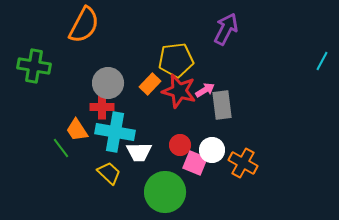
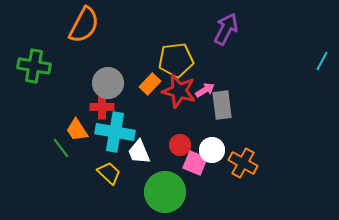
white trapezoid: rotated 68 degrees clockwise
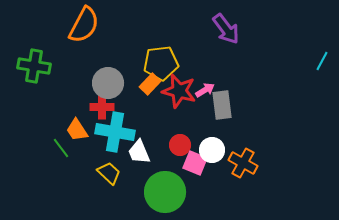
purple arrow: rotated 116 degrees clockwise
yellow pentagon: moved 15 px left, 3 px down
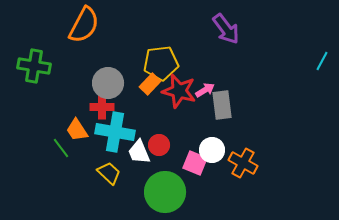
red circle: moved 21 px left
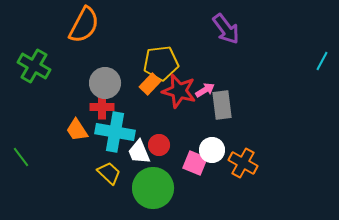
green cross: rotated 20 degrees clockwise
gray circle: moved 3 px left
green line: moved 40 px left, 9 px down
green circle: moved 12 px left, 4 px up
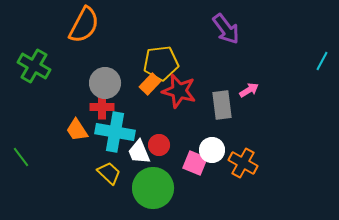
pink arrow: moved 44 px right
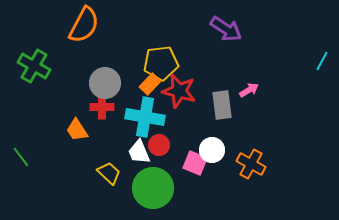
purple arrow: rotated 20 degrees counterclockwise
cyan cross: moved 30 px right, 15 px up
orange cross: moved 8 px right, 1 px down
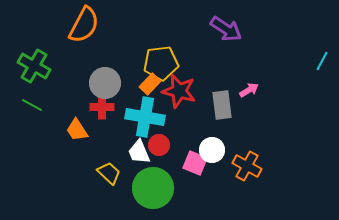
green line: moved 11 px right, 52 px up; rotated 25 degrees counterclockwise
orange cross: moved 4 px left, 2 px down
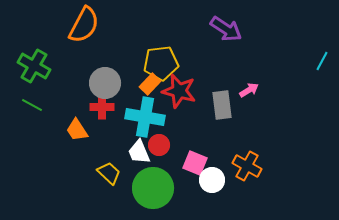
white circle: moved 30 px down
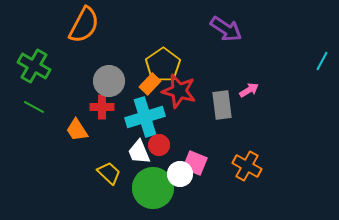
yellow pentagon: moved 2 px right, 2 px down; rotated 28 degrees counterclockwise
gray circle: moved 4 px right, 2 px up
green line: moved 2 px right, 2 px down
cyan cross: rotated 27 degrees counterclockwise
white circle: moved 32 px left, 6 px up
